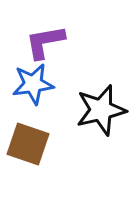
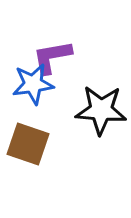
purple L-shape: moved 7 px right, 15 px down
black star: rotated 18 degrees clockwise
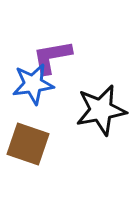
black star: rotated 15 degrees counterclockwise
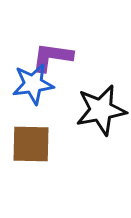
purple L-shape: rotated 18 degrees clockwise
brown square: moved 3 px right; rotated 18 degrees counterclockwise
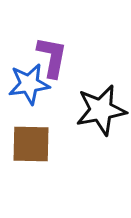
purple L-shape: rotated 93 degrees clockwise
blue star: moved 4 px left
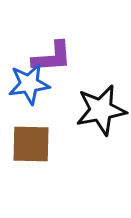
purple L-shape: rotated 75 degrees clockwise
